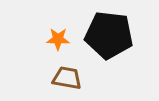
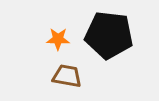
brown trapezoid: moved 2 px up
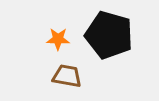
black pentagon: rotated 9 degrees clockwise
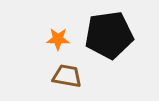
black pentagon: rotated 24 degrees counterclockwise
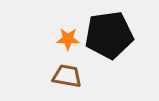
orange star: moved 10 px right
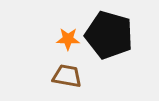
black pentagon: rotated 24 degrees clockwise
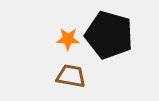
brown trapezoid: moved 4 px right
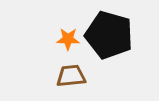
brown trapezoid: rotated 16 degrees counterclockwise
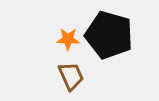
brown trapezoid: rotated 72 degrees clockwise
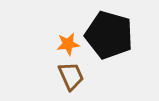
orange star: moved 5 px down; rotated 10 degrees counterclockwise
